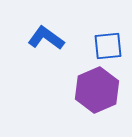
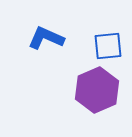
blue L-shape: rotated 12 degrees counterclockwise
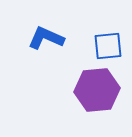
purple hexagon: rotated 18 degrees clockwise
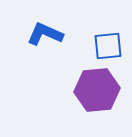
blue L-shape: moved 1 px left, 4 px up
